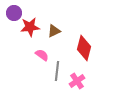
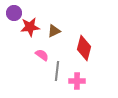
pink cross: rotated 35 degrees clockwise
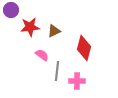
purple circle: moved 3 px left, 3 px up
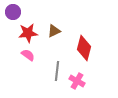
purple circle: moved 2 px right, 2 px down
red star: moved 2 px left, 6 px down
pink semicircle: moved 14 px left
pink cross: rotated 28 degrees clockwise
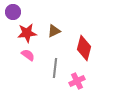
red star: moved 1 px left
gray line: moved 2 px left, 3 px up
pink cross: rotated 35 degrees clockwise
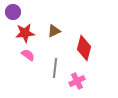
red star: moved 2 px left
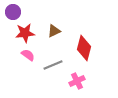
gray line: moved 2 px left, 3 px up; rotated 60 degrees clockwise
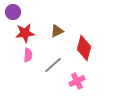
brown triangle: moved 3 px right
pink semicircle: rotated 56 degrees clockwise
gray line: rotated 18 degrees counterclockwise
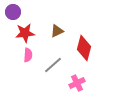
pink cross: moved 2 px down
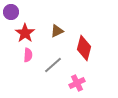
purple circle: moved 2 px left
red star: rotated 30 degrees counterclockwise
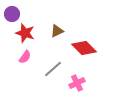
purple circle: moved 1 px right, 2 px down
red star: rotated 18 degrees counterclockwise
red diamond: rotated 60 degrees counterclockwise
pink semicircle: moved 3 px left, 2 px down; rotated 32 degrees clockwise
gray line: moved 4 px down
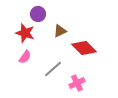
purple circle: moved 26 px right
brown triangle: moved 3 px right
